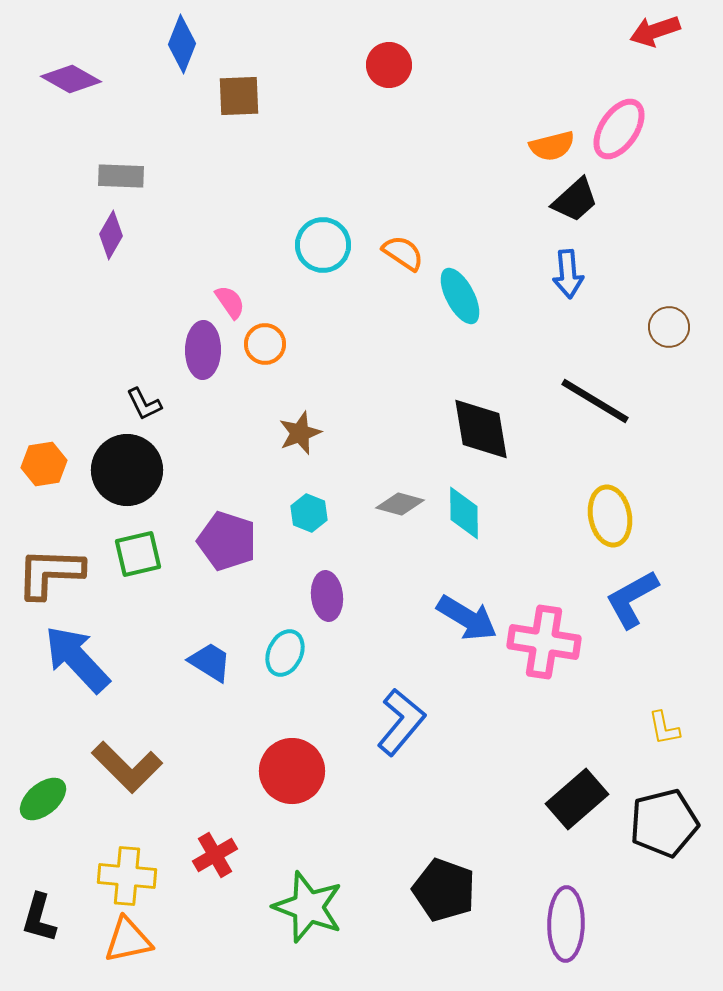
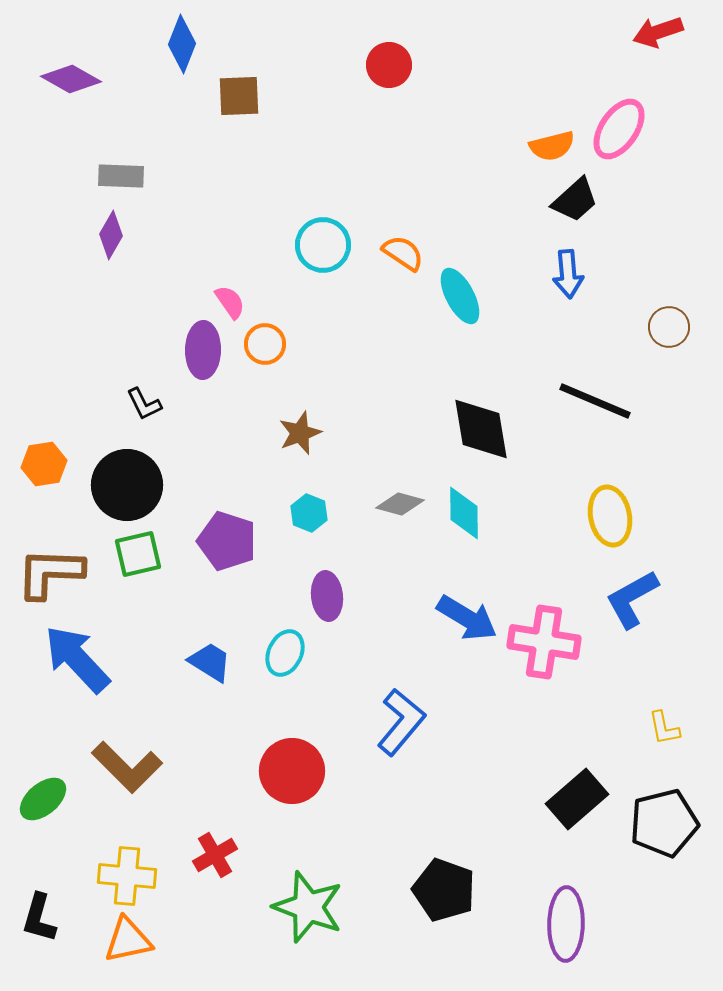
red arrow at (655, 31): moved 3 px right, 1 px down
black line at (595, 401): rotated 8 degrees counterclockwise
black circle at (127, 470): moved 15 px down
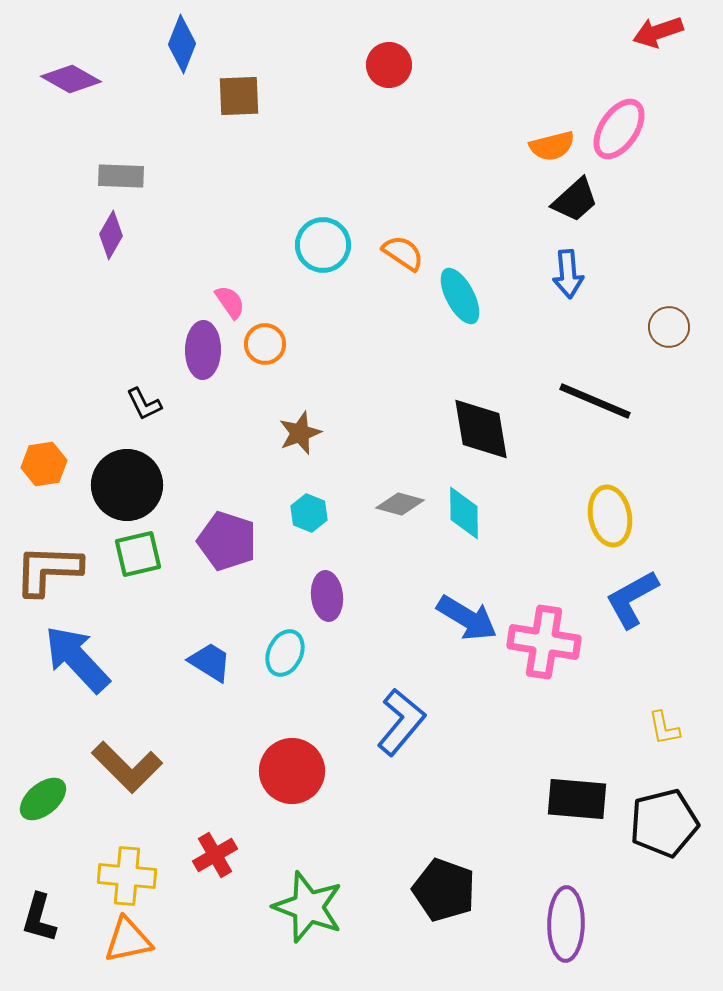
brown L-shape at (50, 573): moved 2 px left, 3 px up
black rectangle at (577, 799): rotated 46 degrees clockwise
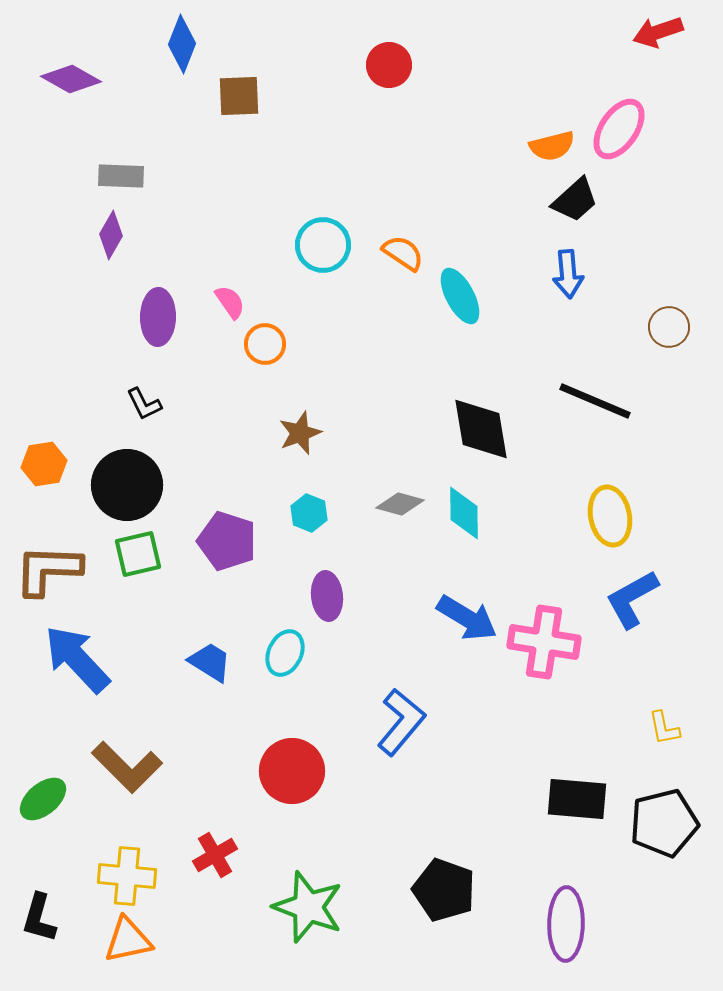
purple ellipse at (203, 350): moved 45 px left, 33 px up
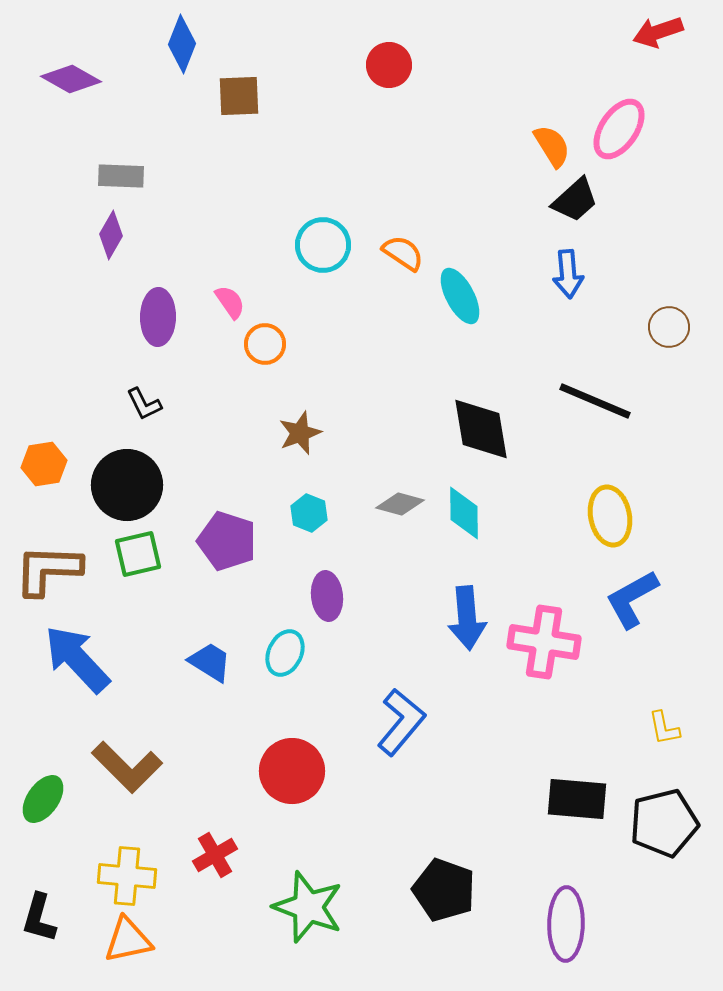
orange semicircle at (552, 146): rotated 108 degrees counterclockwise
blue arrow at (467, 618): rotated 54 degrees clockwise
green ellipse at (43, 799): rotated 15 degrees counterclockwise
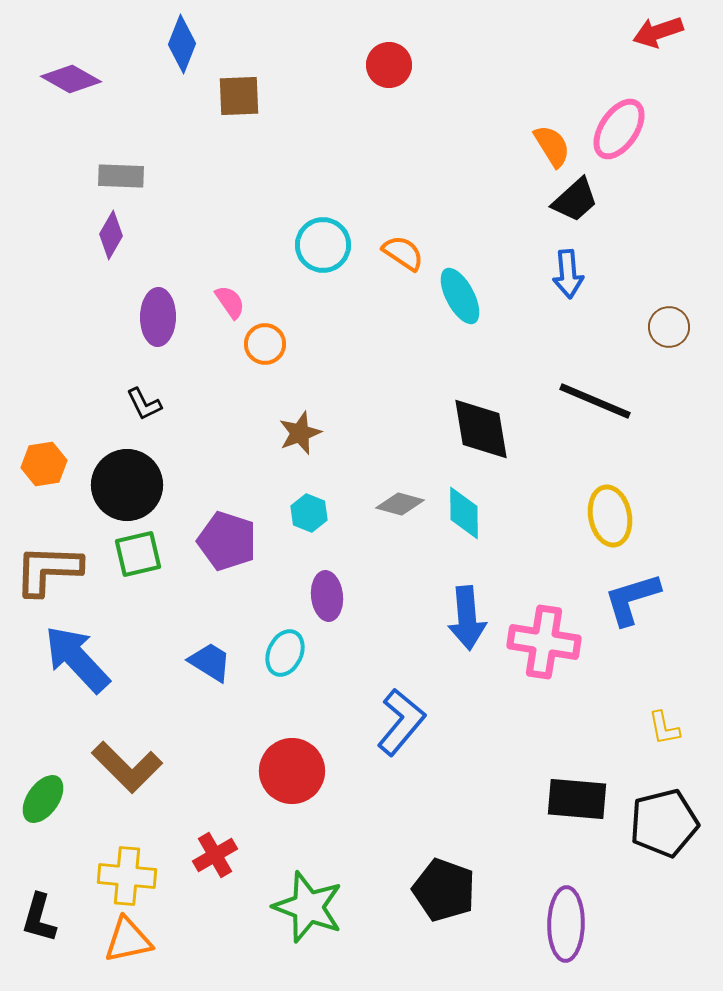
blue L-shape at (632, 599): rotated 12 degrees clockwise
